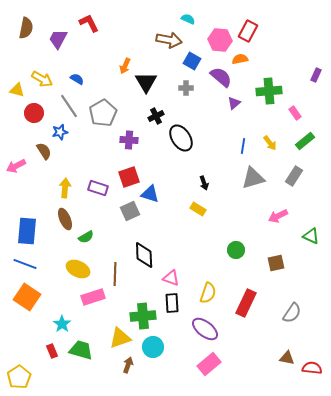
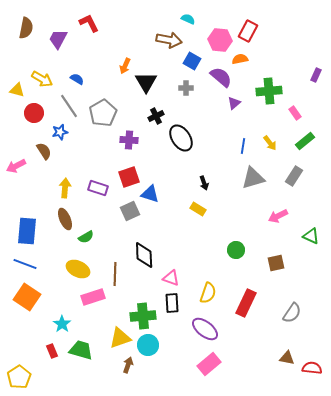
cyan circle at (153, 347): moved 5 px left, 2 px up
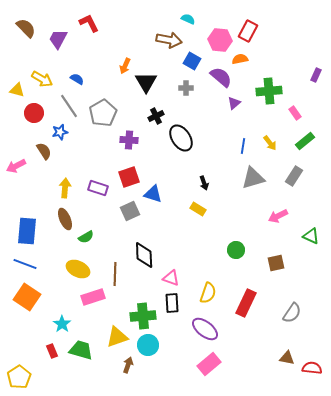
brown semicircle at (26, 28): rotated 55 degrees counterclockwise
blue triangle at (150, 194): moved 3 px right
yellow triangle at (120, 338): moved 3 px left, 1 px up
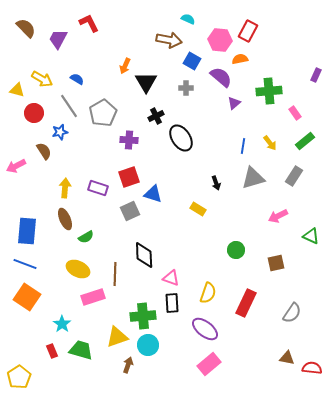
black arrow at (204, 183): moved 12 px right
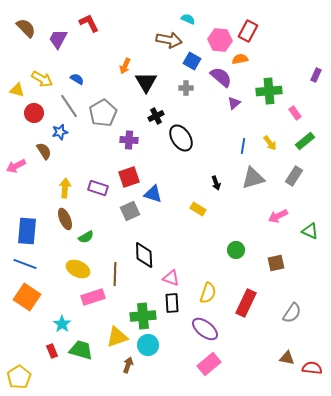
green triangle at (311, 236): moved 1 px left, 5 px up
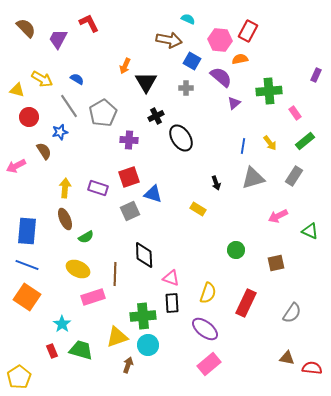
red circle at (34, 113): moved 5 px left, 4 px down
blue line at (25, 264): moved 2 px right, 1 px down
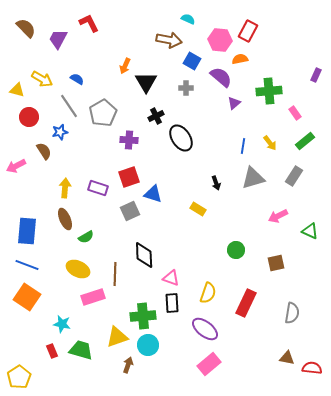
gray semicircle at (292, 313): rotated 25 degrees counterclockwise
cyan star at (62, 324): rotated 24 degrees counterclockwise
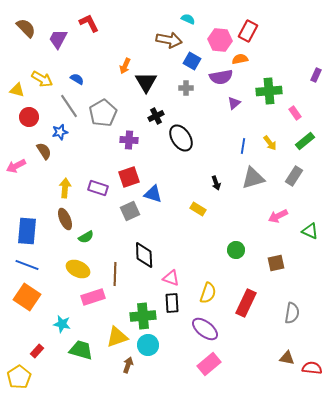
purple semicircle at (221, 77): rotated 130 degrees clockwise
red rectangle at (52, 351): moved 15 px left; rotated 64 degrees clockwise
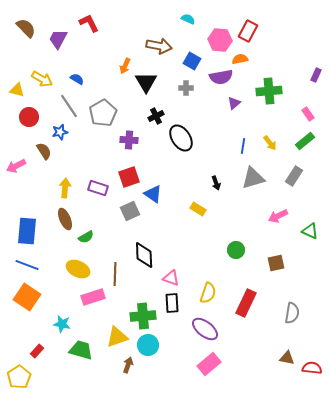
brown arrow at (169, 40): moved 10 px left, 6 px down
pink rectangle at (295, 113): moved 13 px right, 1 px down
blue triangle at (153, 194): rotated 18 degrees clockwise
